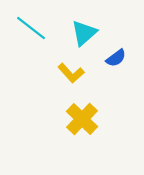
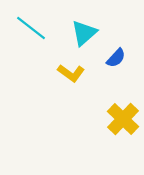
blue semicircle: rotated 10 degrees counterclockwise
yellow L-shape: rotated 12 degrees counterclockwise
yellow cross: moved 41 px right
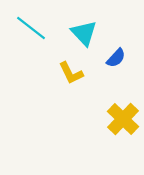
cyan triangle: rotated 32 degrees counterclockwise
yellow L-shape: rotated 28 degrees clockwise
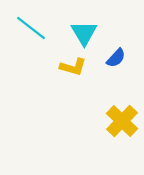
cyan triangle: rotated 12 degrees clockwise
yellow L-shape: moved 2 px right, 6 px up; rotated 48 degrees counterclockwise
yellow cross: moved 1 px left, 2 px down
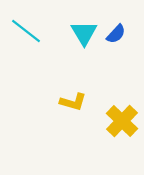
cyan line: moved 5 px left, 3 px down
blue semicircle: moved 24 px up
yellow L-shape: moved 35 px down
